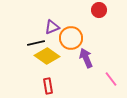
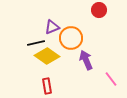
purple arrow: moved 2 px down
red rectangle: moved 1 px left
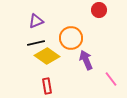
purple triangle: moved 16 px left, 6 px up
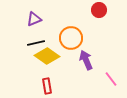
purple triangle: moved 2 px left, 2 px up
